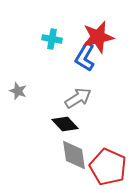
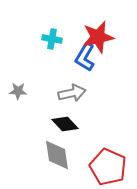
gray star: rotated 18 degrees counterclockwise
gray arrow: moved 6 px left, 5 px up; rotated 20 degrees clockwise
gray diamond: moved 17 px left
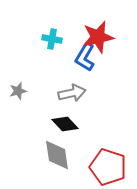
gray star: rotated 18 degrees counterclockwise
red pentagon: rotated 6 degrees counterclockwise
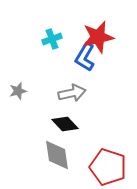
cyan cross: rotated 30 degrees counterclockwise
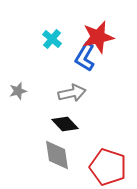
cyan cross: rotated 30 degrees counterclockwise
